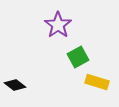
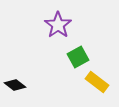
yellow rectangle: rotated 20 degrees clockwise
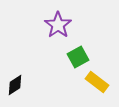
black diamond: rotated 70 degrees counterclockwise
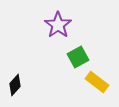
black diamond: rotated 15 degrees counterclockwise
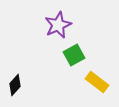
purple star: rotated 12 degrees clockwise
green square: moved 4 px left, 2 px up
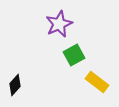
purple star: moved 1 px right, 1 px up
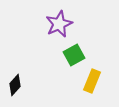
yellow rectangle: moved 5 px left, 1 px up; rotated 75 degrees clockwise
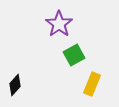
purple star: rotated 12 degrees counterclockwise
yellow rectangle: moved 3 px down
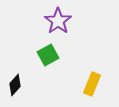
purple star: moved 1 px left, 3 px up
green square: moved 26 px left
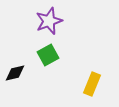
purple star: moved 9 px left; rotated 16 degrees clockwise
black diamond: moved 12 px up; rotated 35 degrees clockwise
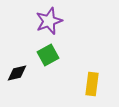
black diamond: moved 2 px right
yellow rectangle: rotated 15 degrees counterclockwise
